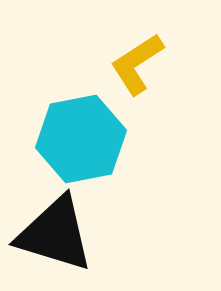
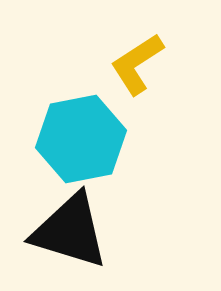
black triangle: moved 15 px right, 3 px up
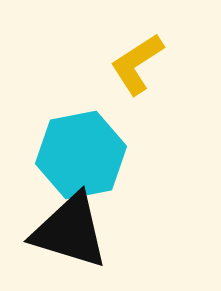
cyan hexagon: moved 16 px down
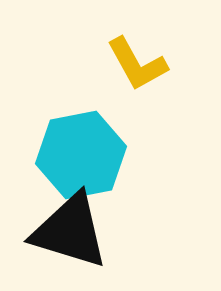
yellow L-shape: rotated 86 degrees counterclockwise
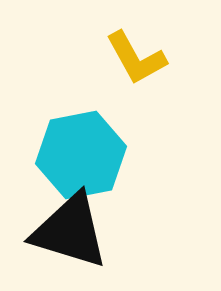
yellow L-shape: moved 1 px left, 6 px up
